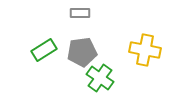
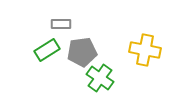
gray rectangle: moved 19 px left, 11 px down
green rectangle: moved 3 px right
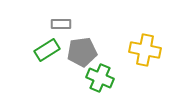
green cross: rotated 12 degrees counterclockwise
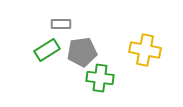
green cross: rotated 16 degrees counterclockwise
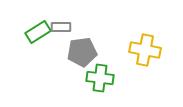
gray rectangle: moved 3 px down
green rectangle: moved 9 px left, 18 px up
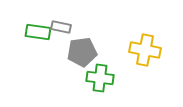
gray rectangle: rotated 12 degrees clockwise
green rectangle: rotated 40 degrees clockwise
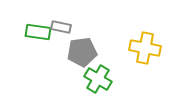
yellow cross: moved 2 px up
green cross: moved 2 px left, 1 px down; rotated 24 degrees clockwise
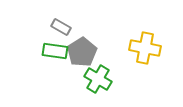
gray rectangle: rotated 18 degrees clockwise
green rectangle: moved 17 px right, 19 px down
gray pentagon: rotated 24 degrees counterclockwise
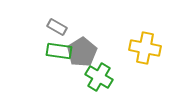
gray rectangle: moved 4 px left
green rectangle: moved 4 px right
green cross: moved 1 px right, 2 px up
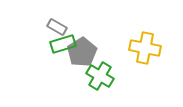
green rectangle: moved 4 px right, 7 px up; rotated 25 degrees counterclockwise
green cross: moved 1 px right, 1 px up
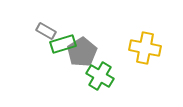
gray rectangle: moved 11 px left, 4 px down
